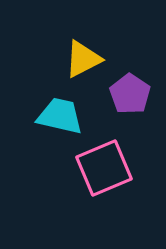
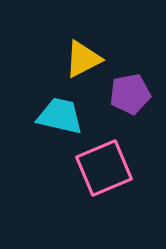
purple pentagon: rotated 27 degrees clockwise
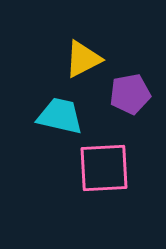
pink square: rotated 20 degrees clockwise
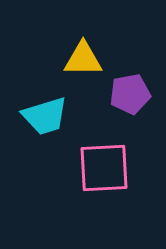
yellow triangle: rotated 27 degrees clockwise
cyan trapezoid: moved 15 px left; rotated 150 degrees clockwise
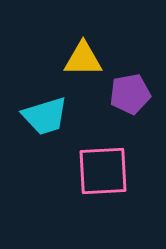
pink square: moved 1 px left, 3 px down
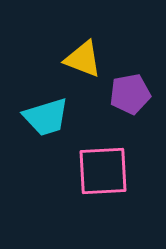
yellow triangle: rotated 21 degrees clockwise
cyan trapezoid: moved 1 px right, 1 px down
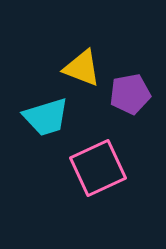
yellow triangle: moved 1 px left, 9 px down
pink square: moved 5 px left, 3 px up; rotated 22 degrees counterclockwise
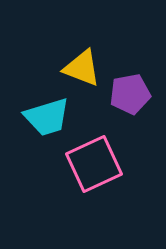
cyan trapezoid: moved 1 px right
pink square: moved 4 px left, 4 px up
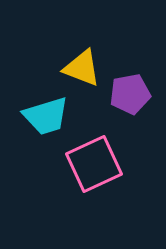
cyan trapezoid: moved 1 px left, 1 px up
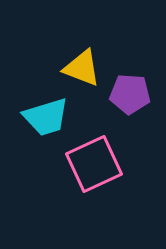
purple pentagon: rotated 15 degrees clockwise
cyan trapezoid: moved 1 px down
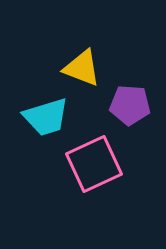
purple pentagon: moved 11 px down
